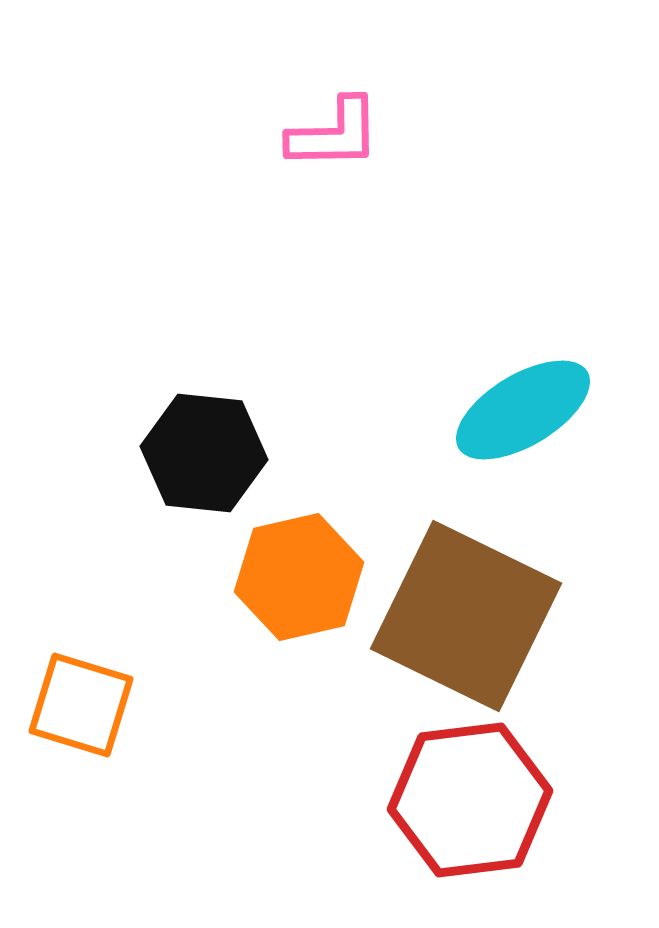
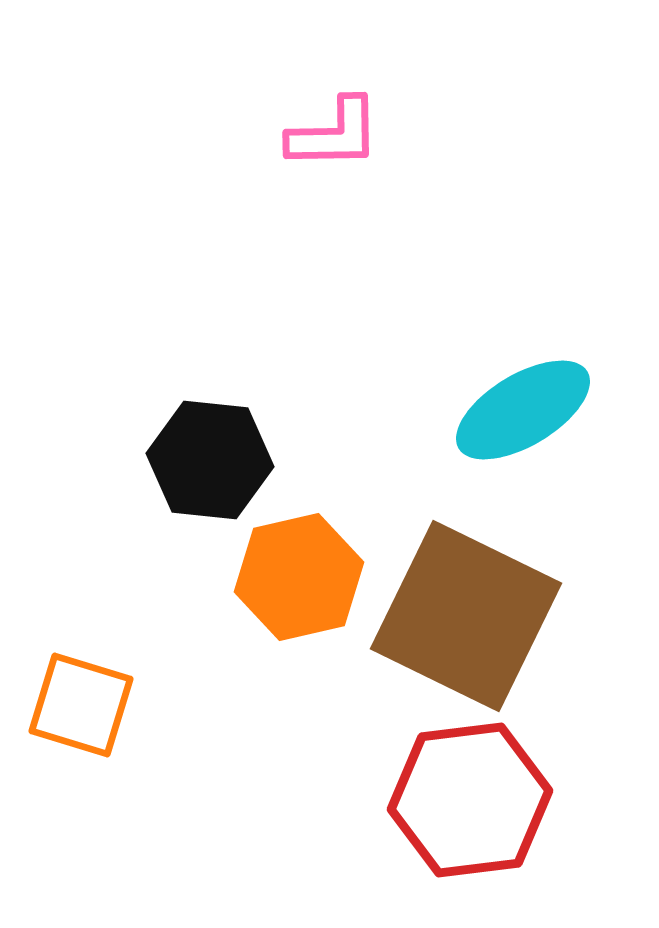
black hexagon: moved 6 px right, 7 px down
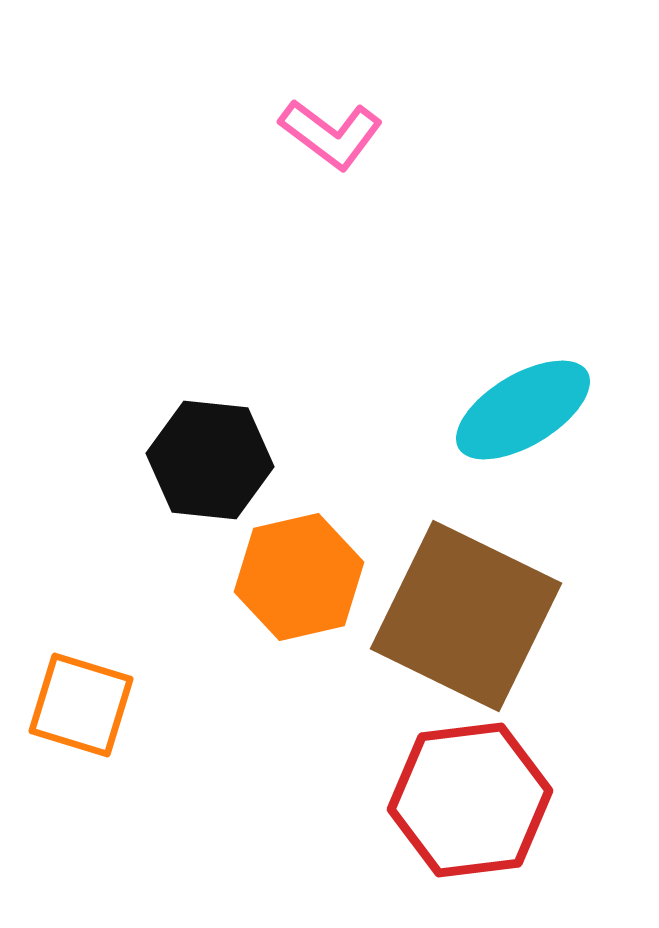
pink L-shape: moved 3 px left; rotated 38 degrees clockwise
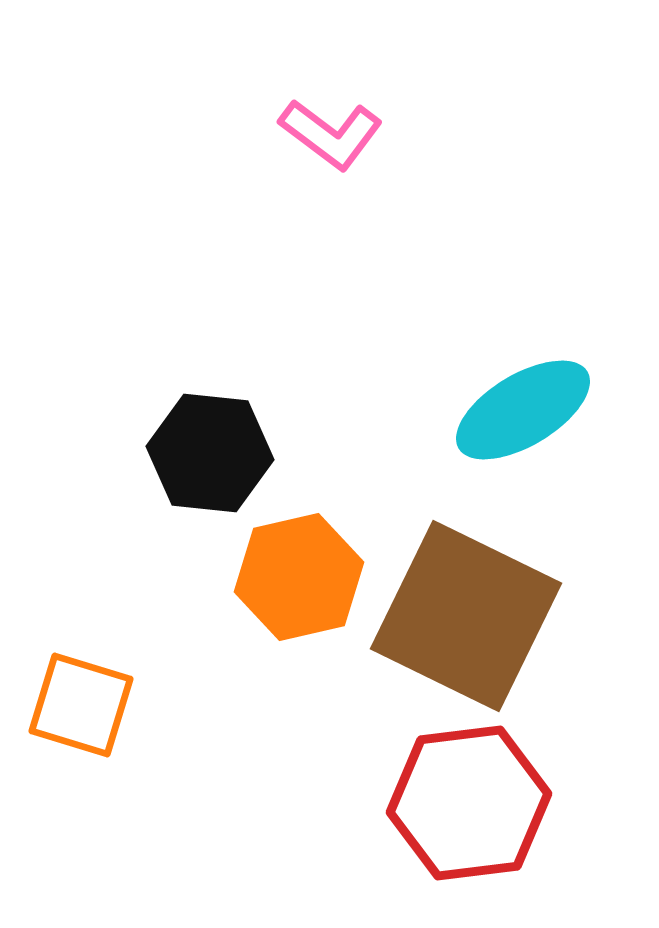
black hexagon: moved 7 px up
red hexagon: moved 1 px left, 3 px down
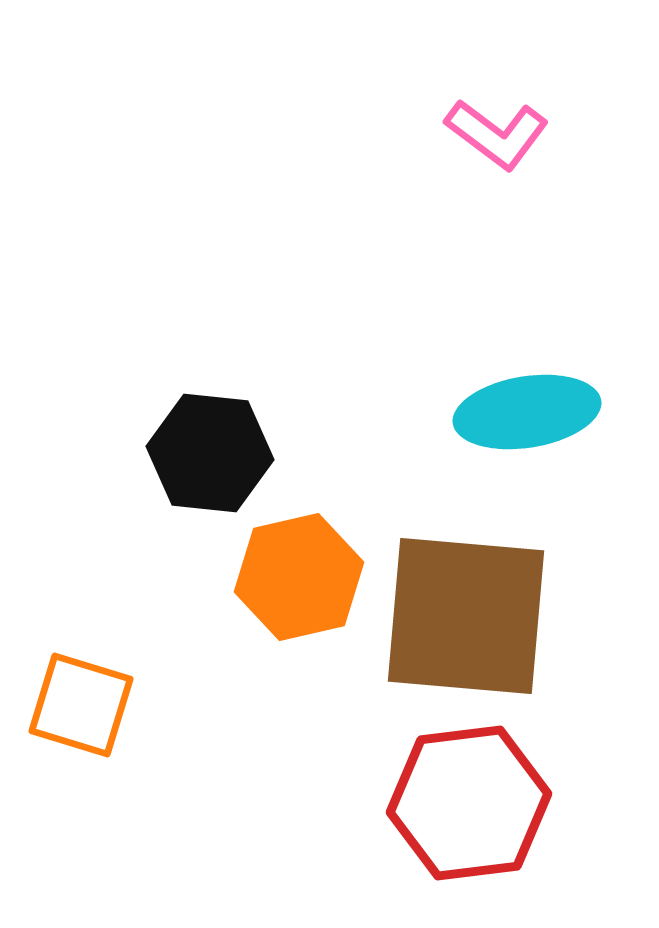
pink L-shape: moved 166 px right
cyan ellipse: moved 4 px right, 2 px down; rotated 22 degrees clockwise
brown square: rotated 21 degrees counterclockwise
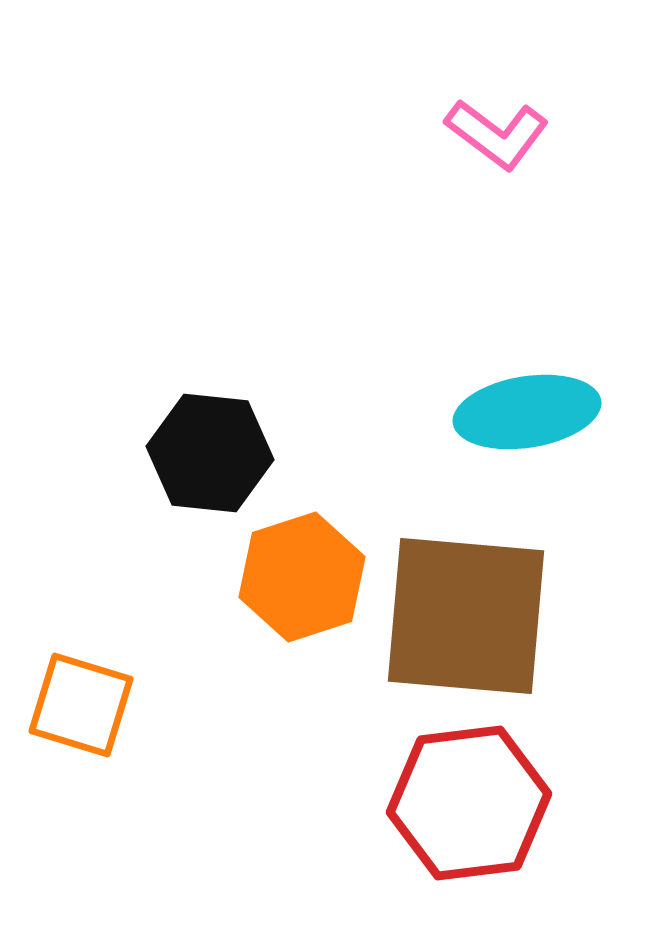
orange hexagon: moved 3 px right; rotated 5 degrees counterclockwise
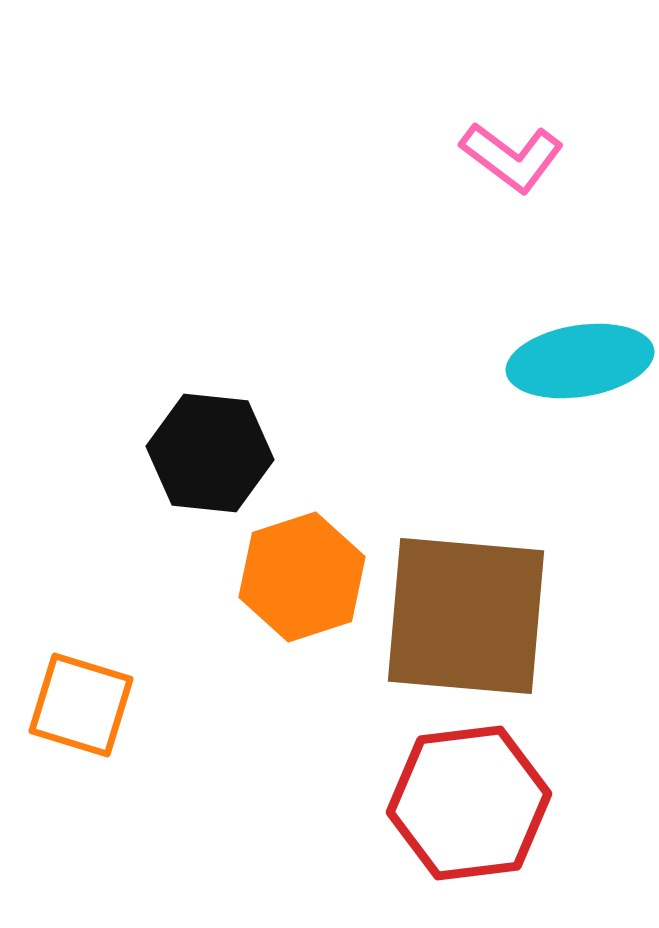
pink L-shape: moved 15 px right, 23 px down
cyan ellipse: moved 53 px right, 51 px up
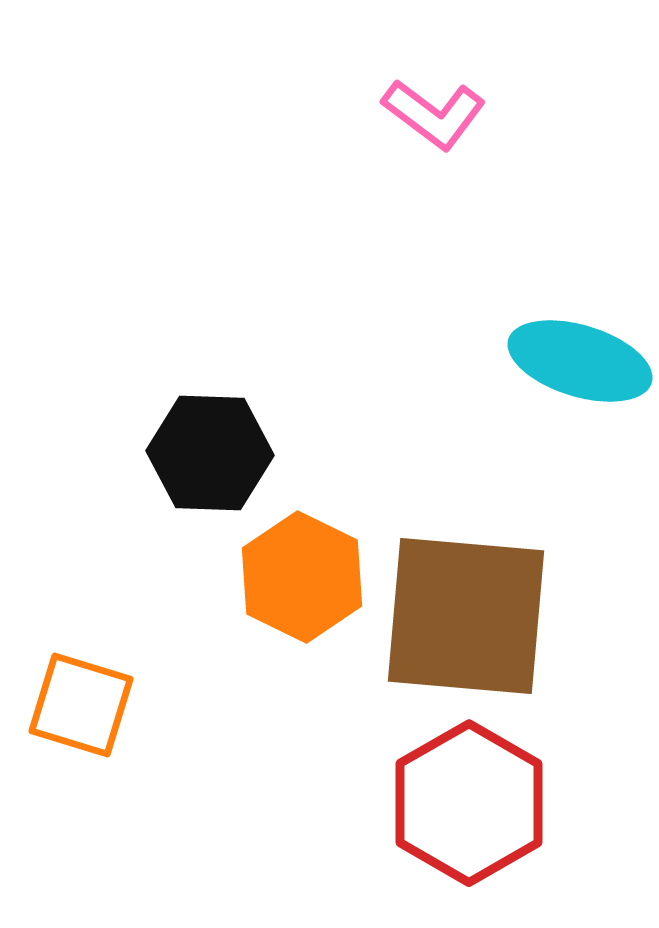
pink L-shape: moved 78 px left, 43 px up
cyan ellipse: rotated 26 degrees clockwise
black hexagon: rotated 4 degrees counterclockwise
orange hexagon: rotated 16 degrees counterclockwise
red hexagon: rotated 23 degrees counterclockwise
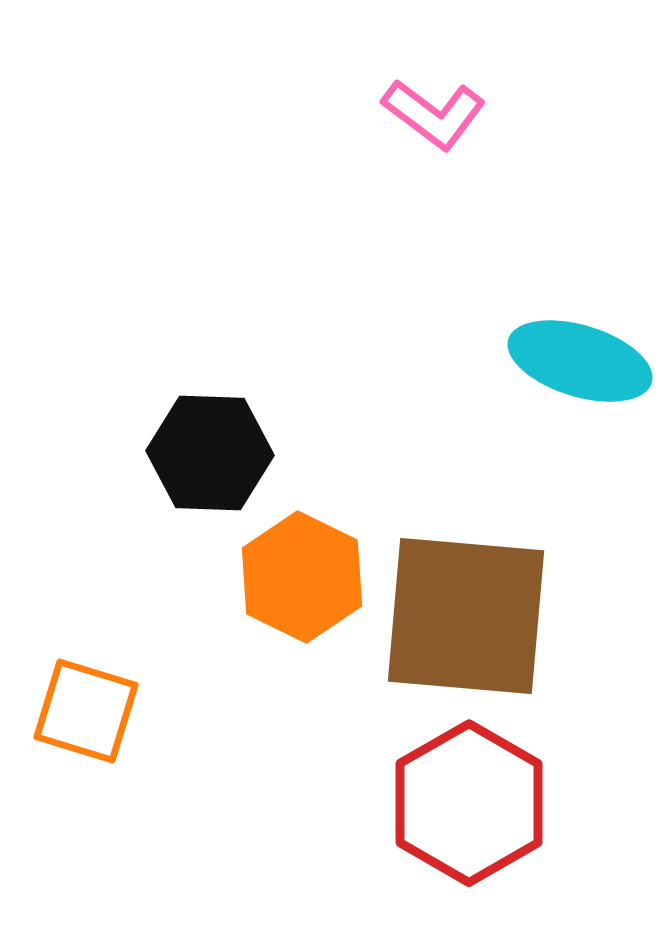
orange square: moved 5 px right, 6 px down
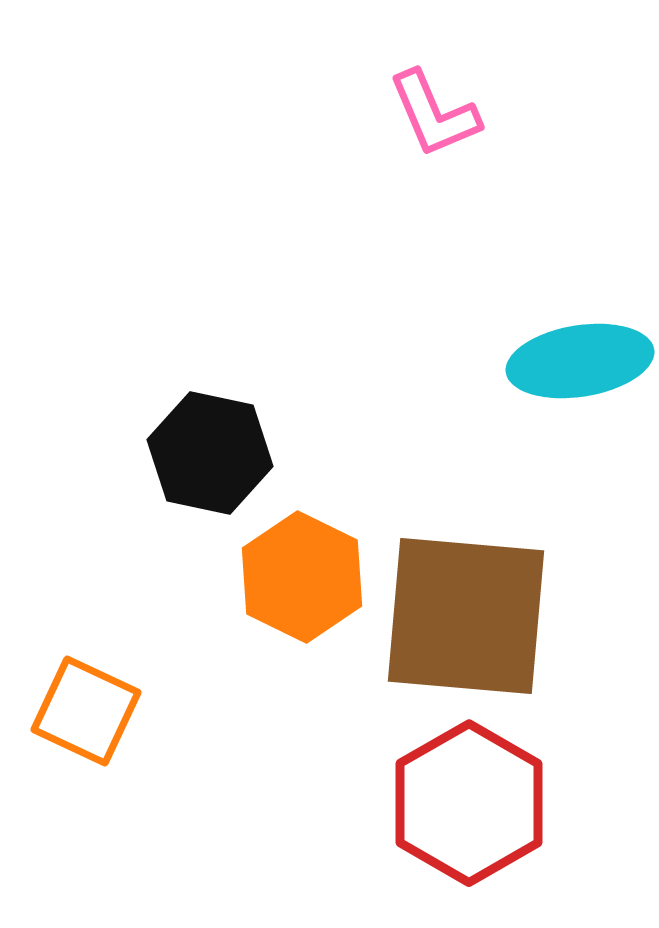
pink L-shape: rotated 30 degrees clockwise
cyan ellipse: rotated 26 degrees counterclockwise
black hexagon: rotated 10 degrees clockwise
orange square: rotated 8 degrees clockwise
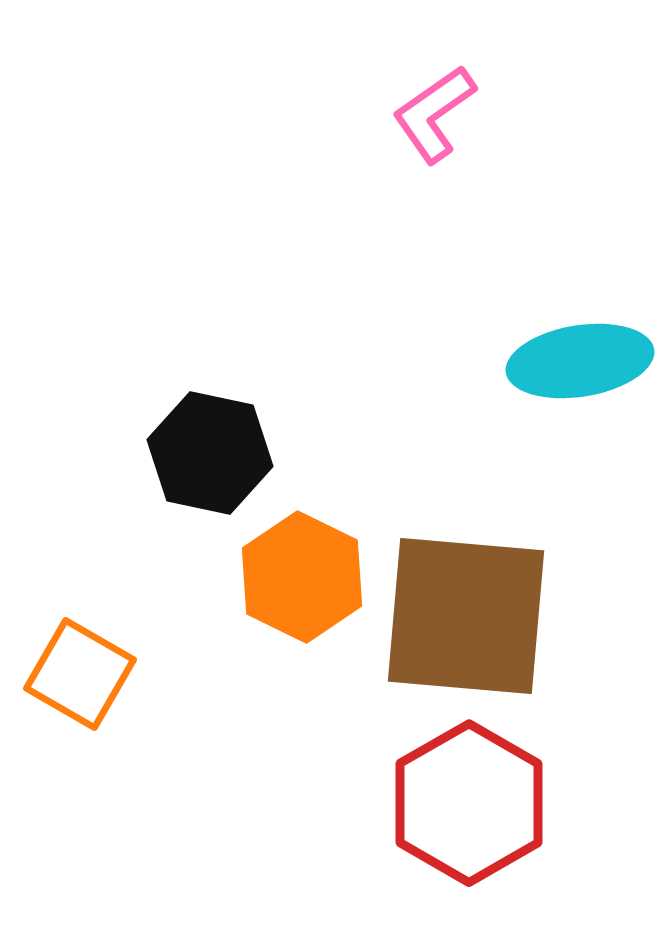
pink L-shape: rotated 78 degrees clockwise
orange square: moved 6 px left, 37 px up; rotated 5 degrees clockwise
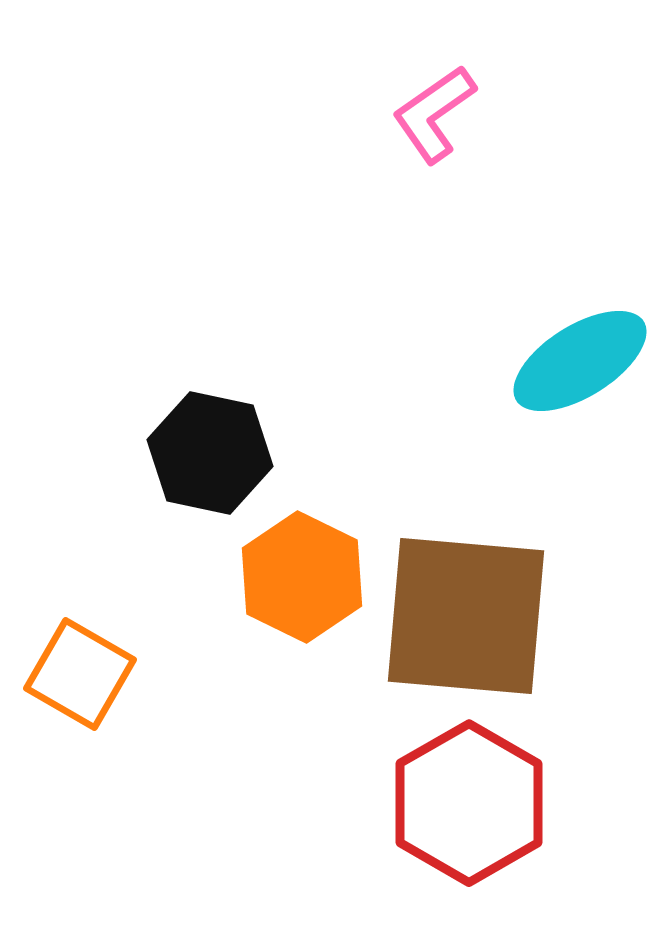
cyan ellipse: rotated 23 degrees counterclockwise
